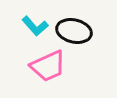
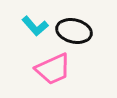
pink trapezoid: moved 5 px right, 3 px down
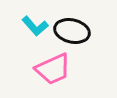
black ellipse: moved 2 px left
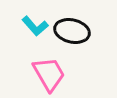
pink trapezoid: moved 4 px left, 5 px down; rotated 96 degrees counterclockwise
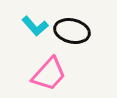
pink trapezoid: rotated 72 degrees clockwise
